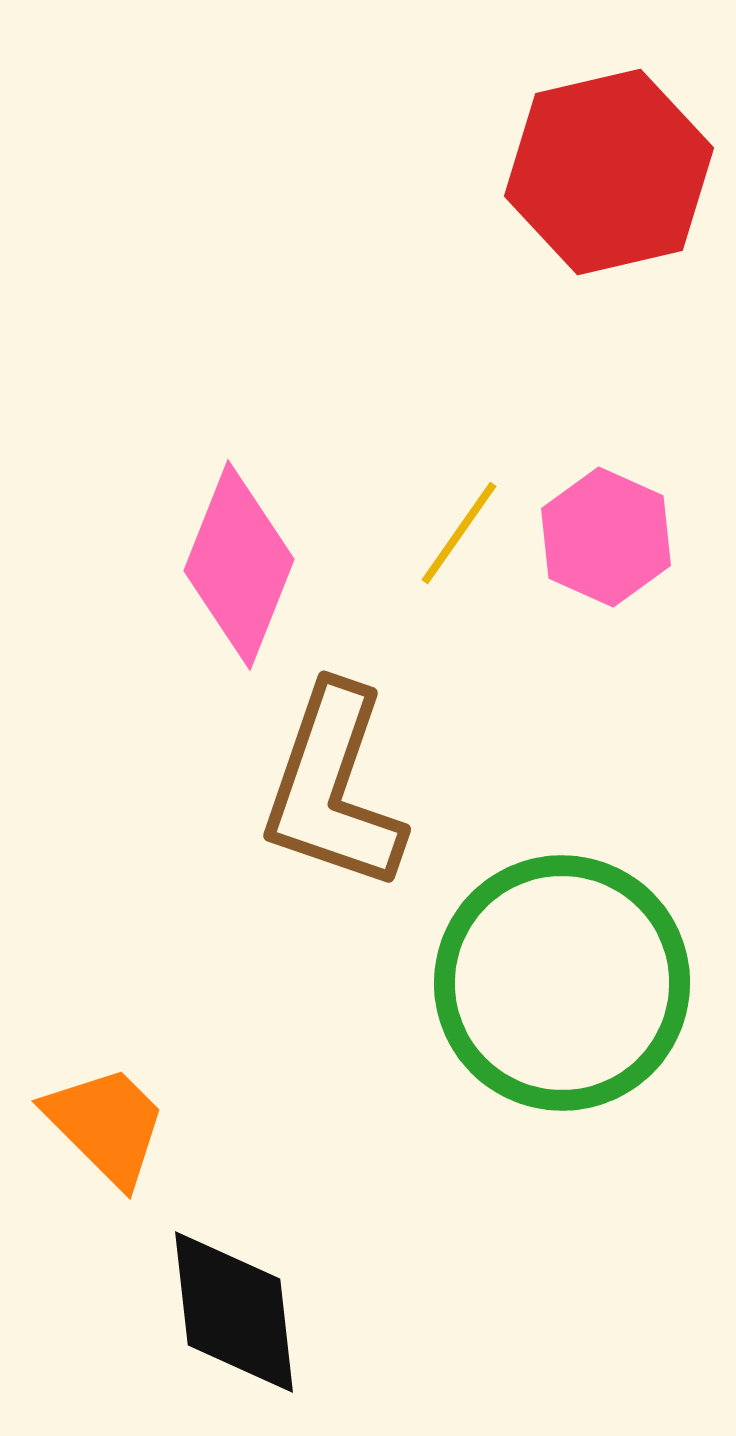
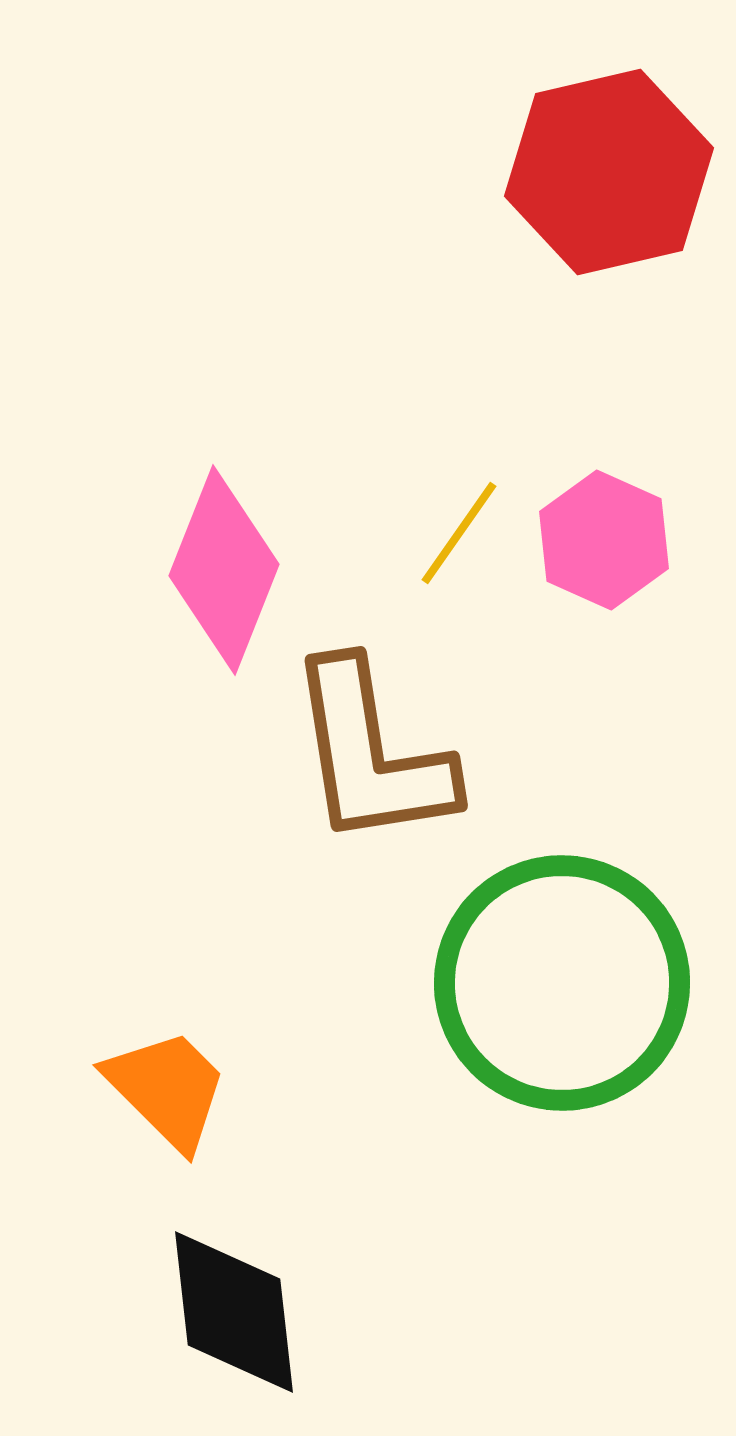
pink hexagon: moved 2 px left, 3 px down
pink diamond: moved 15 px left, 5 px down
brown L-shape: moved 38 px right, 34 px up; rotated 28 degrees counterclockwise
orange trapezoid: moved 61 px right, 36 px up
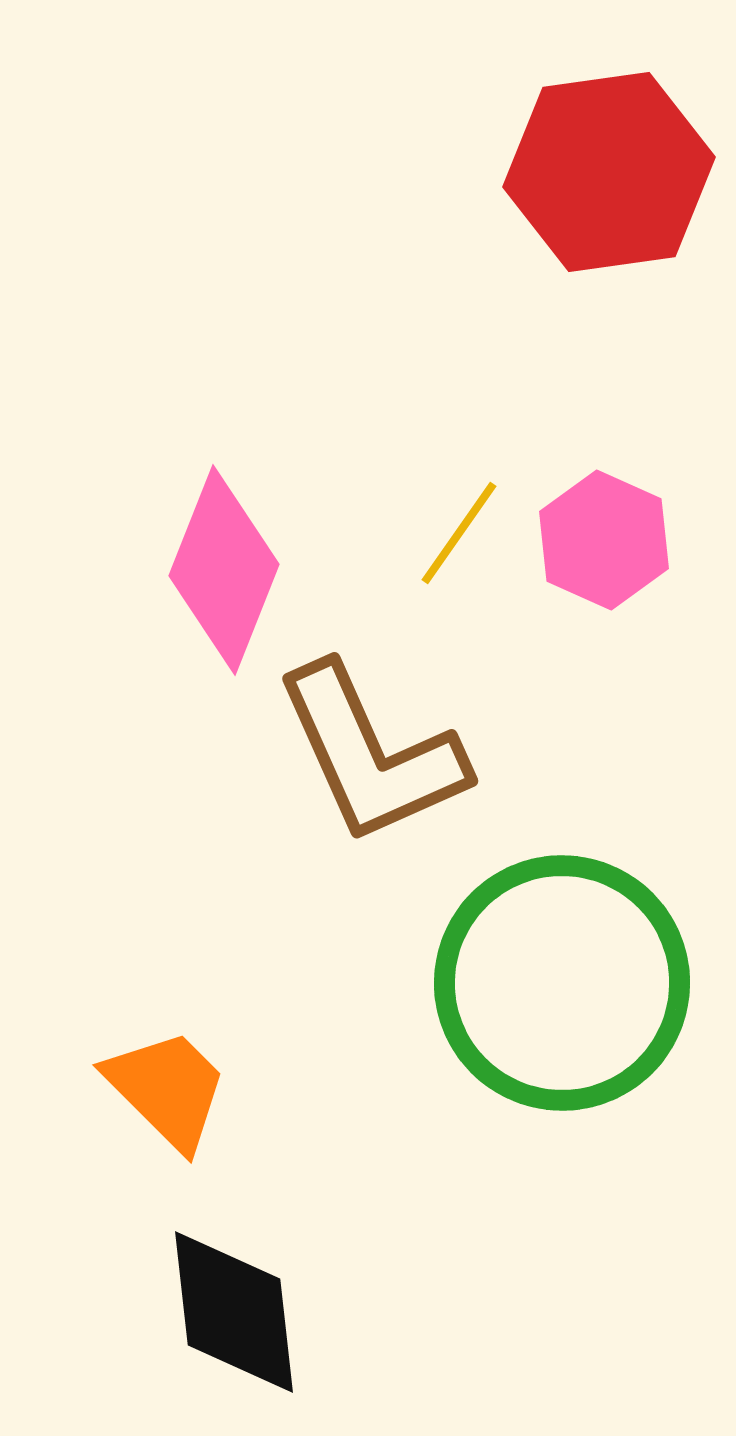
red hexagon: rotated 5 degrees clockwise
brown L-shape: rotated 15 degrees counterclockwise
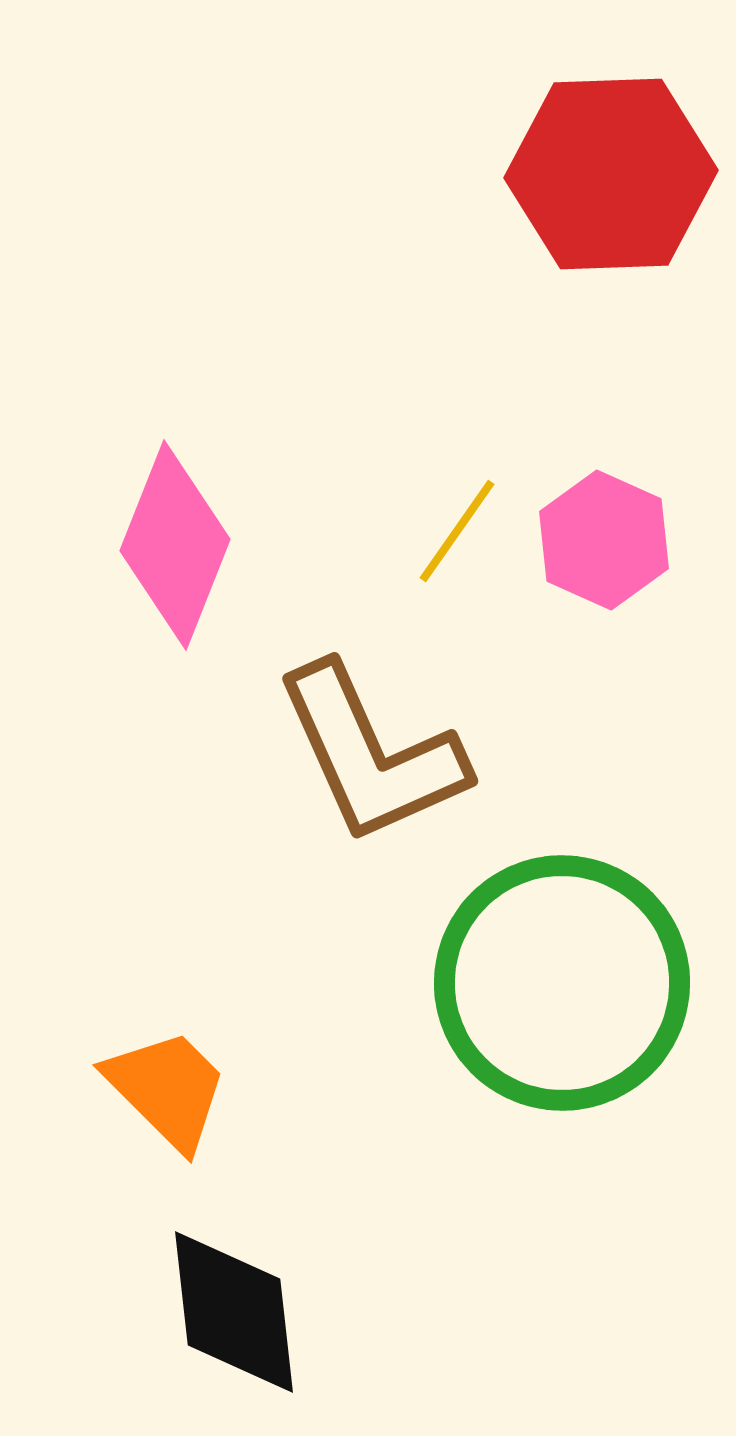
red hexagon: moved 2 px right, 2 px down; rotated 6 degrees clockwise
yellow line: moved 2 px left, 2 px up
pink diamond: moved 49 px left, 25 px up
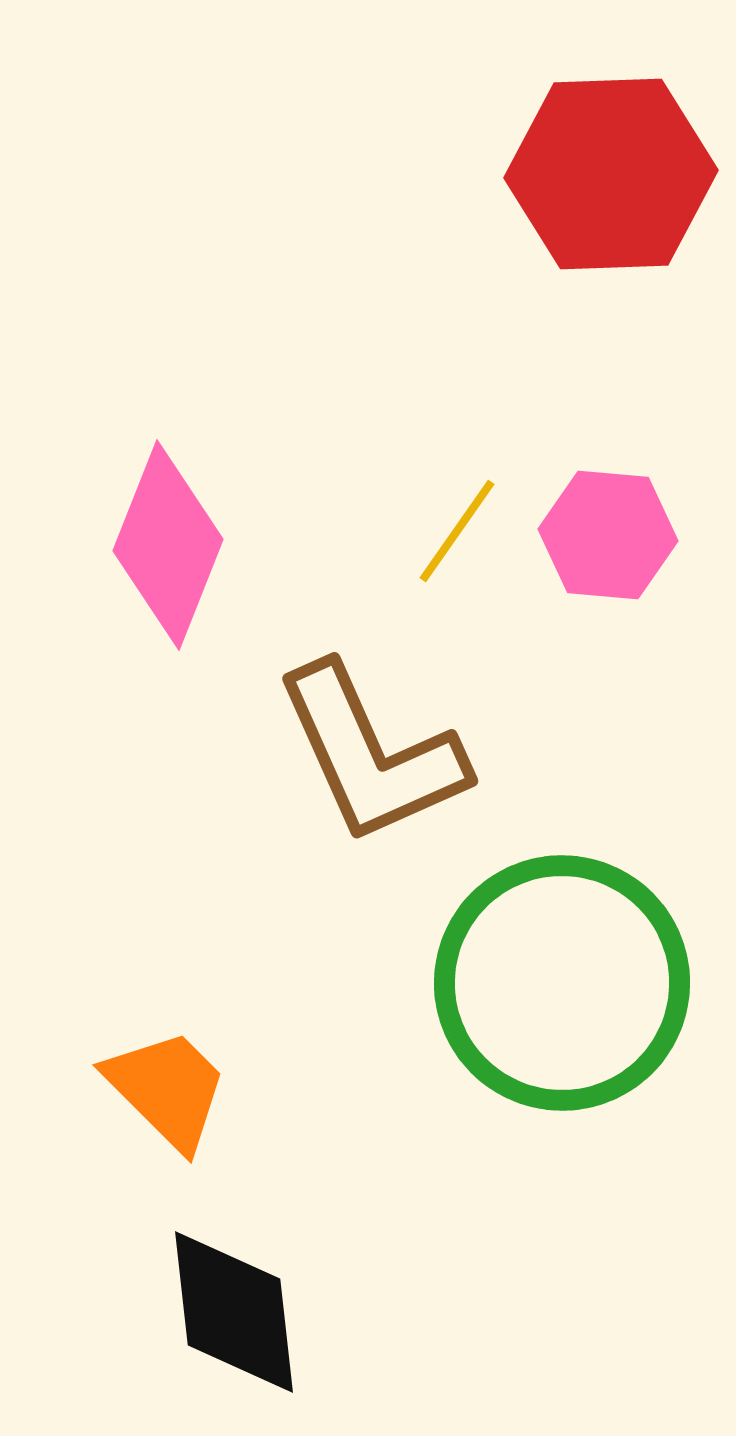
pink hexagon: moved 4 px right, 5 px up; rotated 19 degrees counterclockwise
pink diamond: moved 7 px left
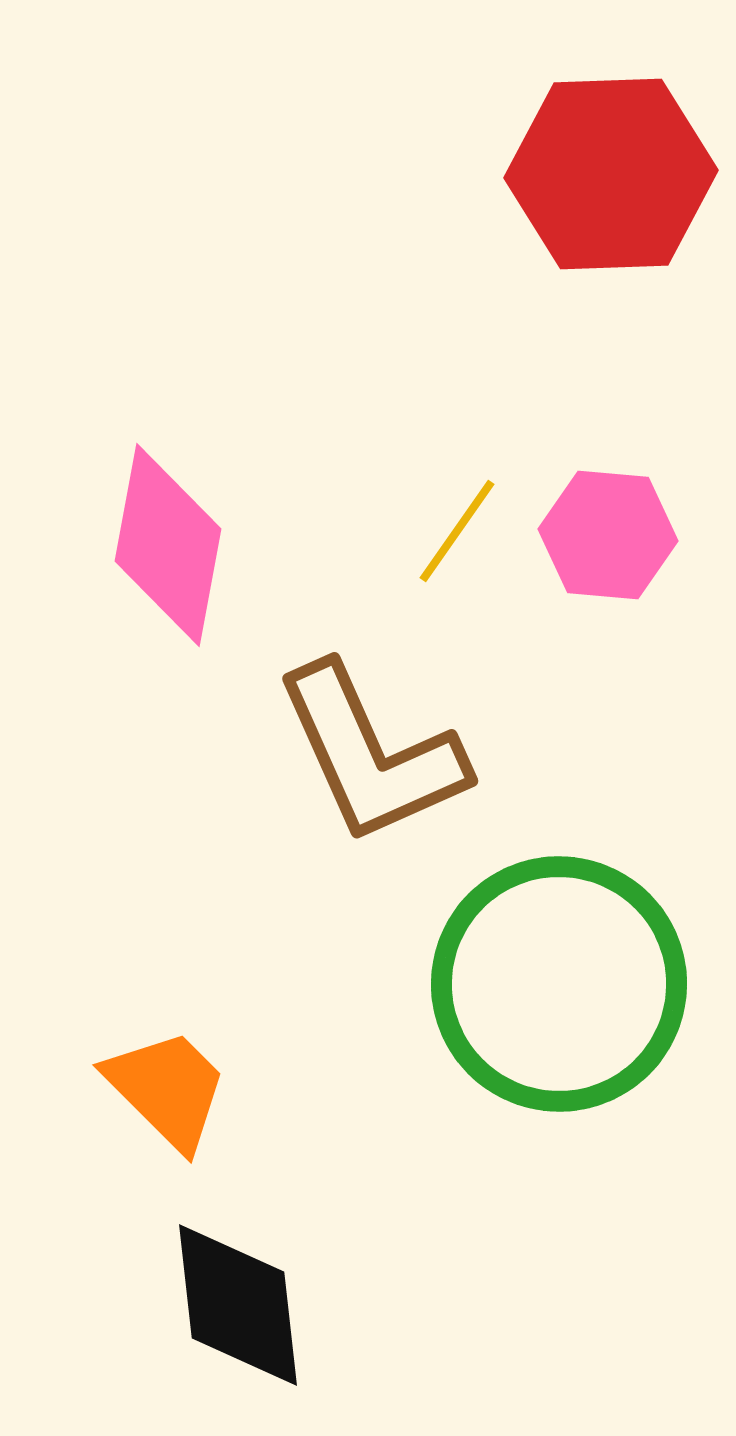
pink diamond: rotated 11 degrees counterclockwise
green circle: moved 3 px left, 1 px down
black diamond: moved 4 px right, 7 px up
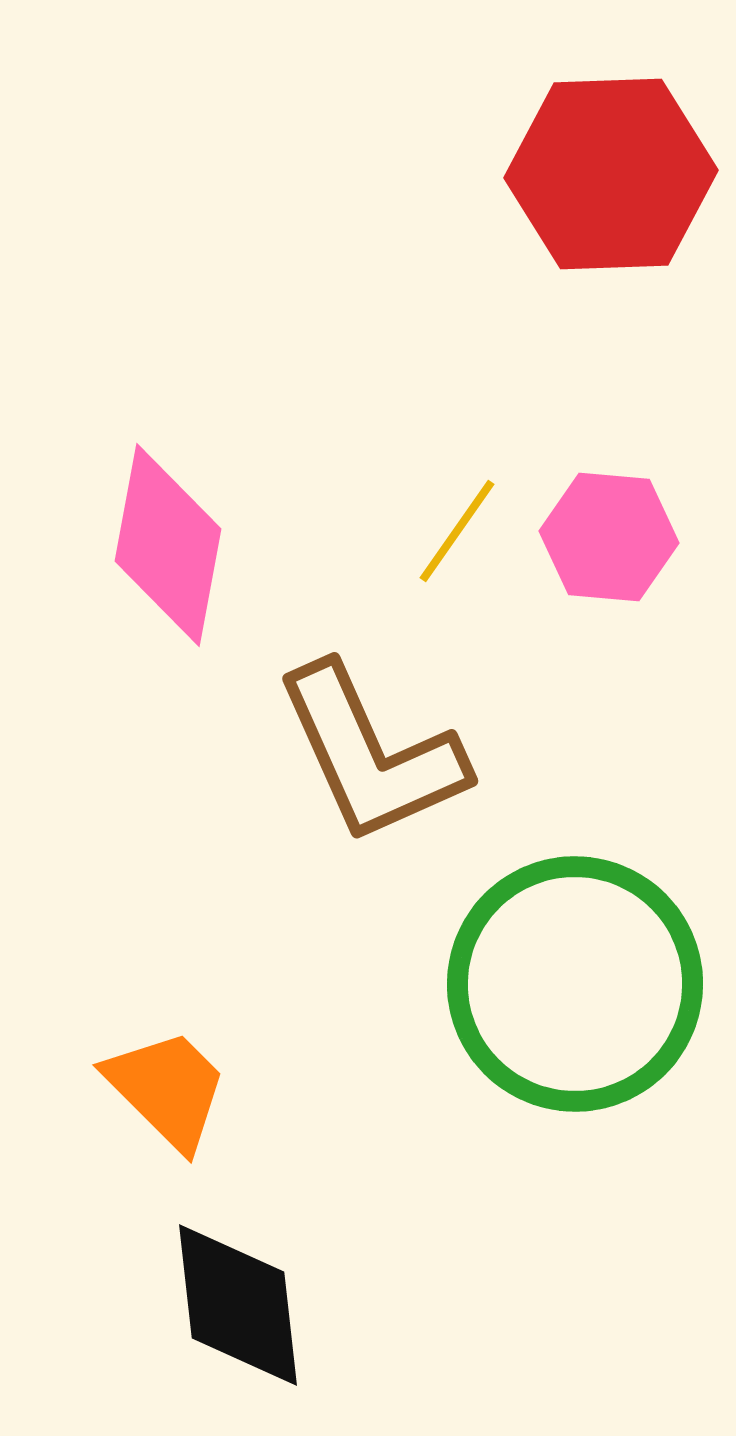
pink hexagon: moved 1 px right, 2 px down
green circle: moved 16 px right
